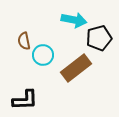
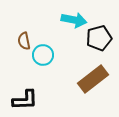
brown rectangle: moved 17 px right, 11 px down
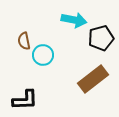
black pentagon: moved 2 px right
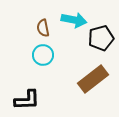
brown semicircle: moved 19 px right, 13 px up
black L-shape: moved 2 px right
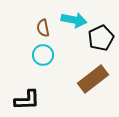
black pentagon: rotated 10 degrees counterclockwise
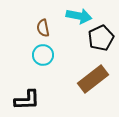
cyan arrow: moved 5 px right, 4 px up
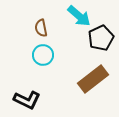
cyan arrow: rotated 30 degrees clockwise
brown semicircle: moved 2 px left
black L-shape: rotated 28 degrees clockwise
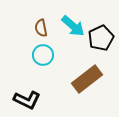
cyan arrow: moved 6 px left, 10 px down
brown rectangle: moved 6 px left
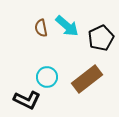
cyan arrow: moved 6 px left
cyan circle: moved 4 px right, 22 px down
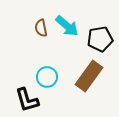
black pentagon: moved 1 px left, 1 px down; rotated 15 degrees clockwise
brown rectangle: moved 2 px right, 3 px up; rotated 16 degrees counterclockwise
black L-shape: rotated 48 degrees clockwise
